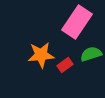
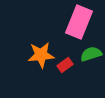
pink rectangle: moved 2 px right; rotated 12 degrees counterclockwise
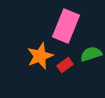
pink rectangle: moved 13 px left, 4 px down
orange star: moved 1 px left, 1 px down; rotated 16 degrees counterclockwise
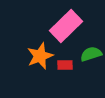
pink rectangle: rotated 24 degrees clockwise
red rectangle: rotated 35 degrees clockwise
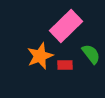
green semicircle: rotated 70 degrees clockwise
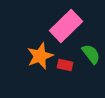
red rectangle: rotated 14 degrees clockwise
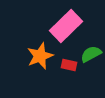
green semicircle: rotated 80 degrees counterclockwise
red rectangle: moved 4 px right
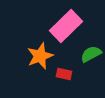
red rectangle: moved 5 px left, 9 px down
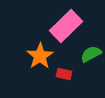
orange star: rotated 12 degrees counterclockwise
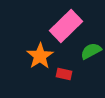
green semicircle: moved 3 px up
